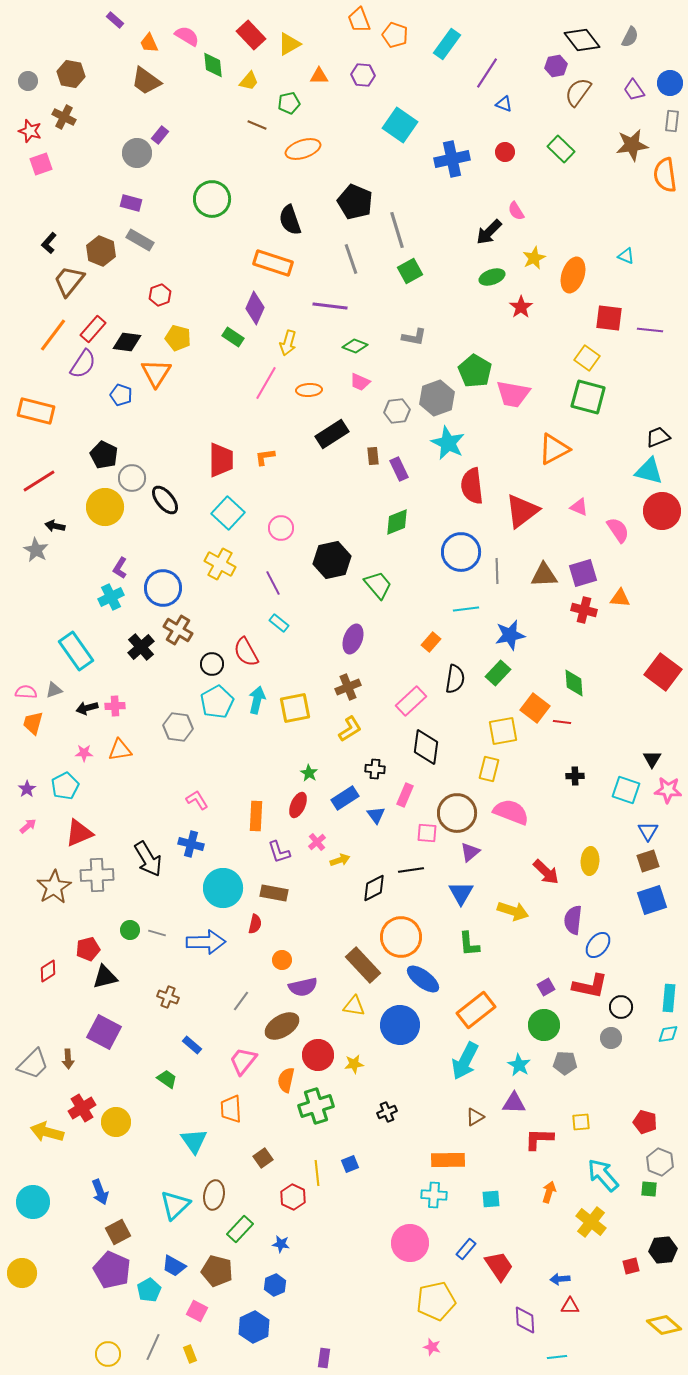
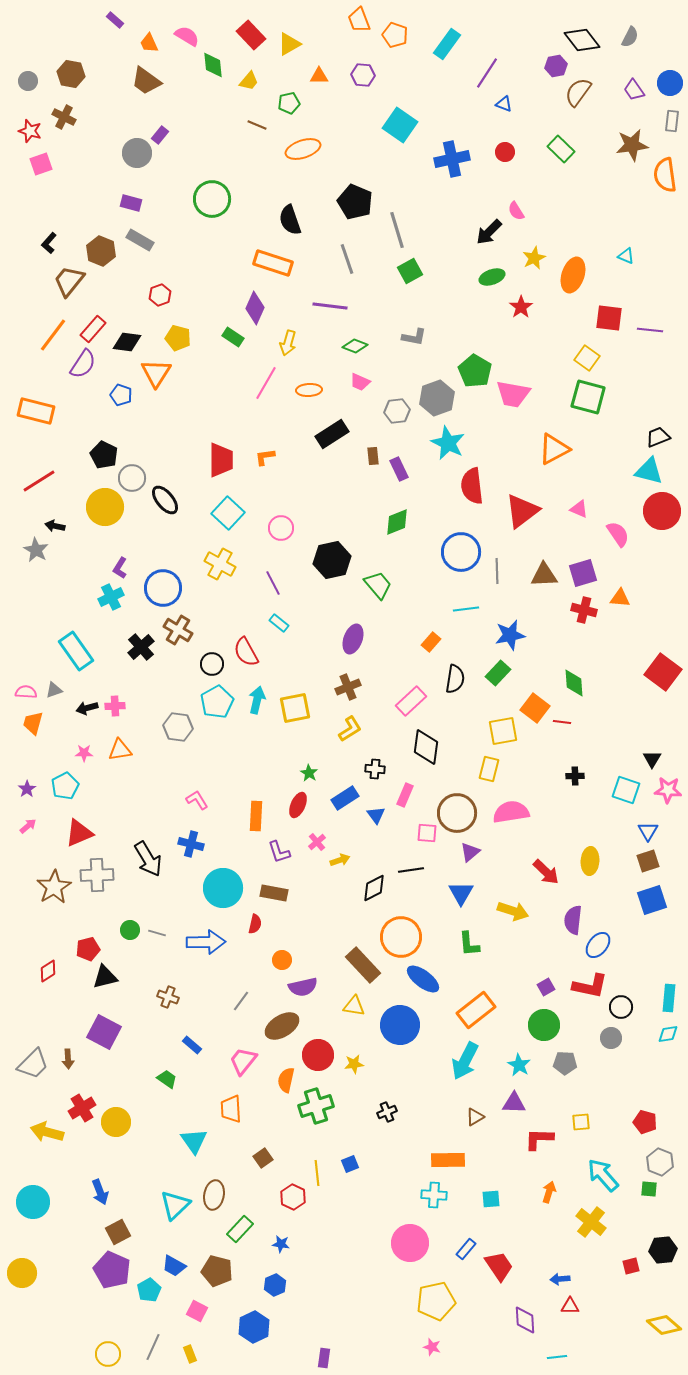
gray line at (351, 259): moved 4 px left
pink triangle at (579, 507): moved 2 px down
pink semicircle at (618, 530): moved 4 px down
pink semicircle at (511, 812): rotated 30 degrees counterclockwise
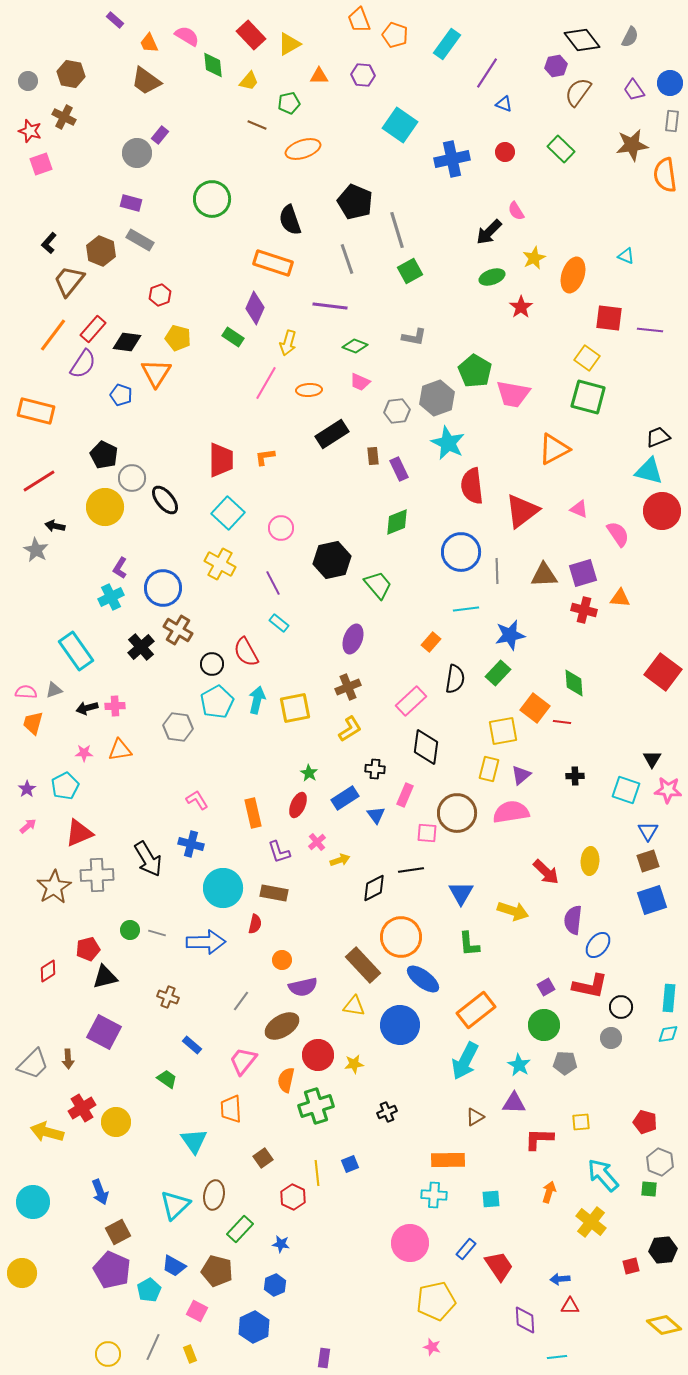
orange rectangle at (256, 816): moved 3 px left, 3 px up; rotated 16 degrees counterclockwise
purple triangle at (470, 852): moved 51 px right, 77 px up
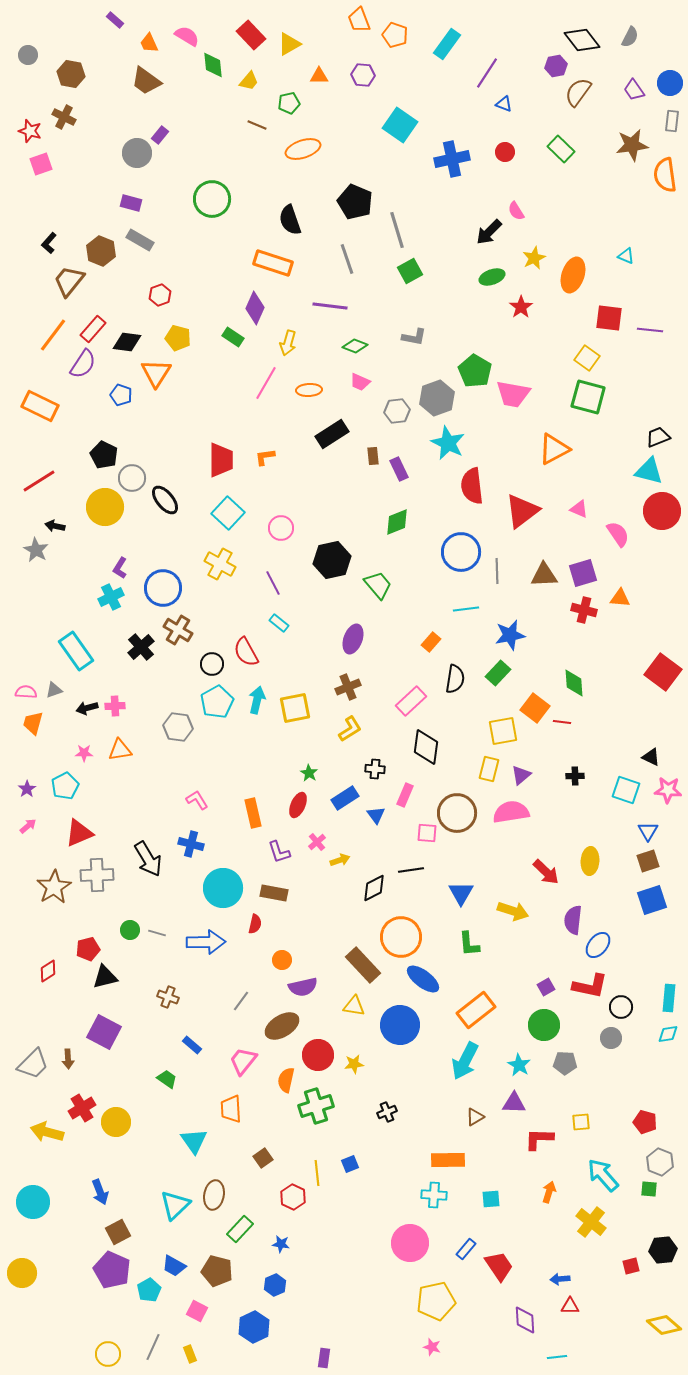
gray circle at (28, 81): moved 26 px up
orange rectangle at (36, 411): moved 4 px right, 5 px up; rotated 12 degrees clockwise
black triangle at (652, 759): moved 1 px left, 2 px up; rotated 36 degrees counterclockwise
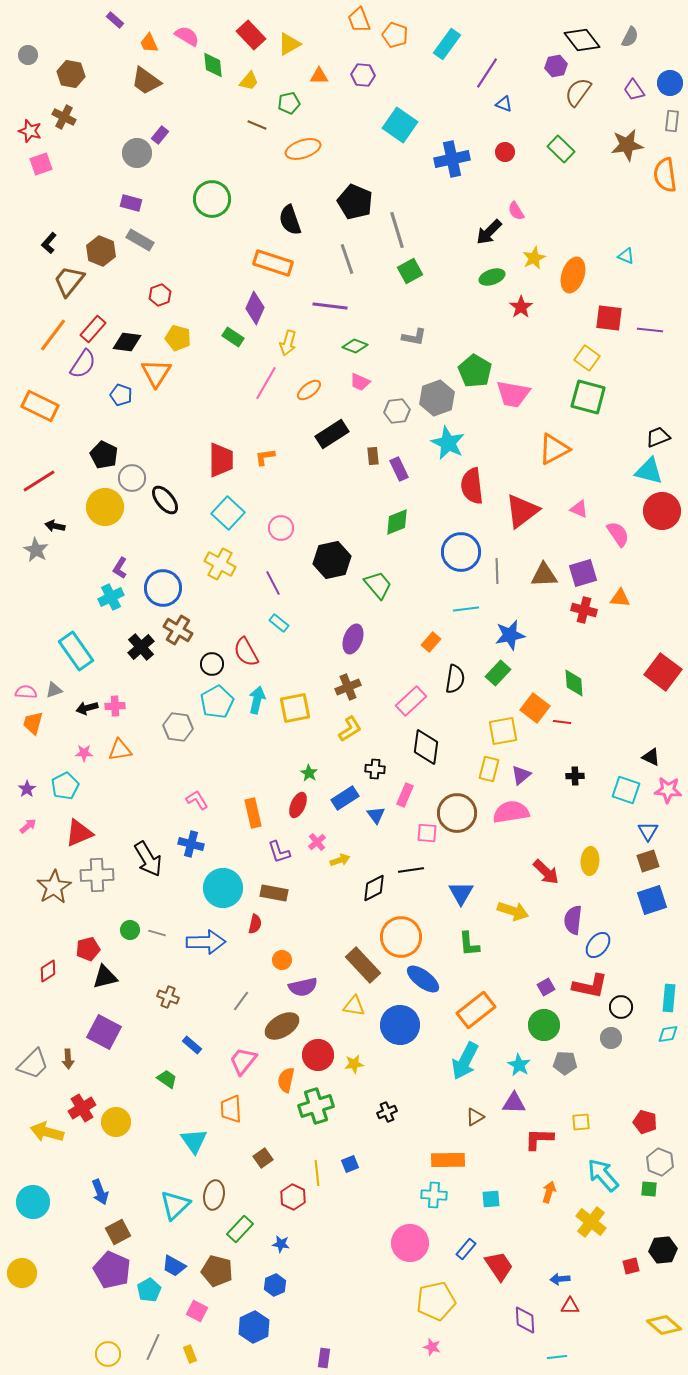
brown star at (632, 145): moved 5 px left
orange ellipse at (309, 390): rotated 35 degrees counterclockwise
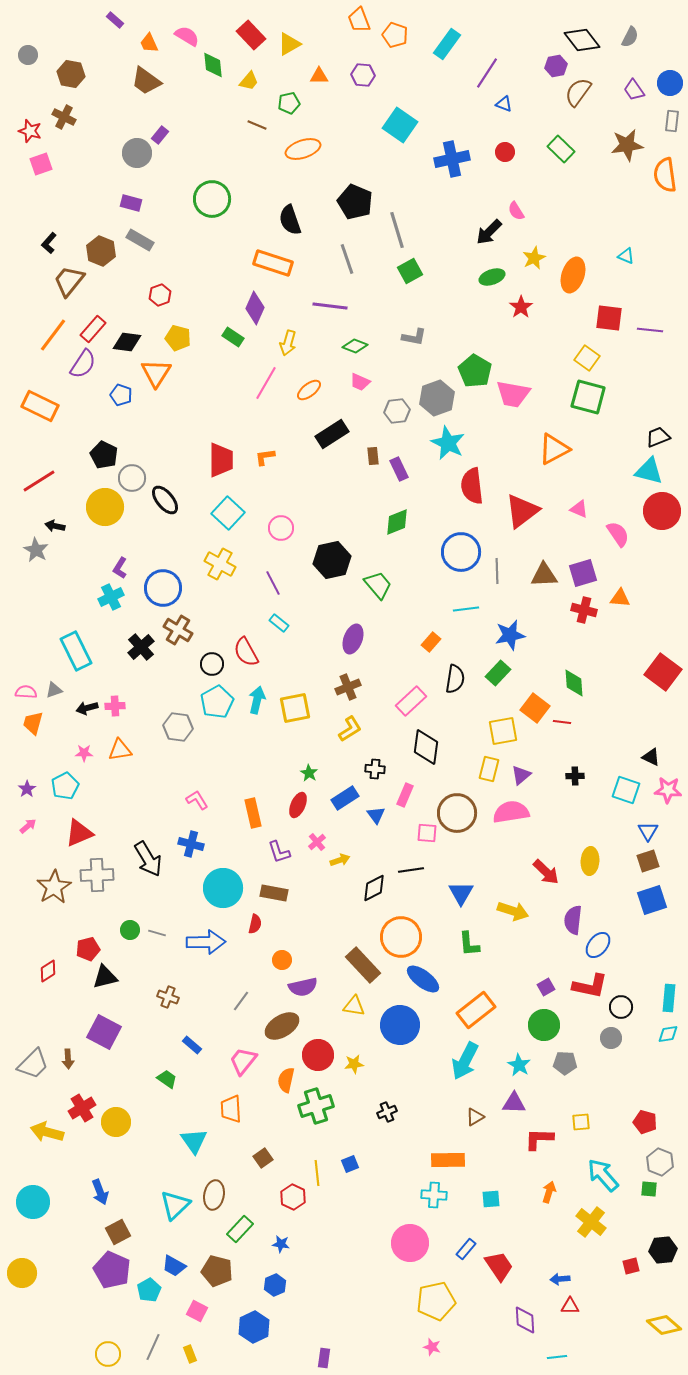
cyan rectangle at (76, 651): rotated 9 degrees clockwise
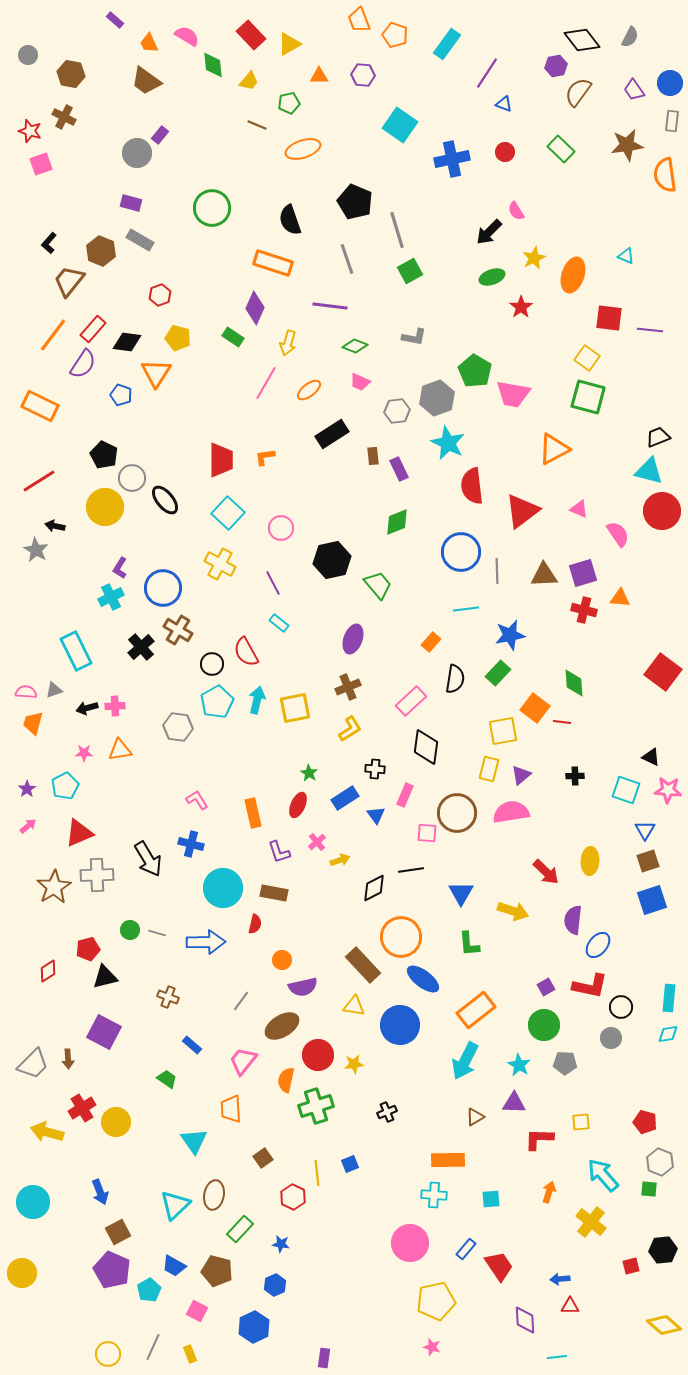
green circle at (212, 199): moved 9 px down
blue triangle at (648, 831): moved 3 px left, 1 px up
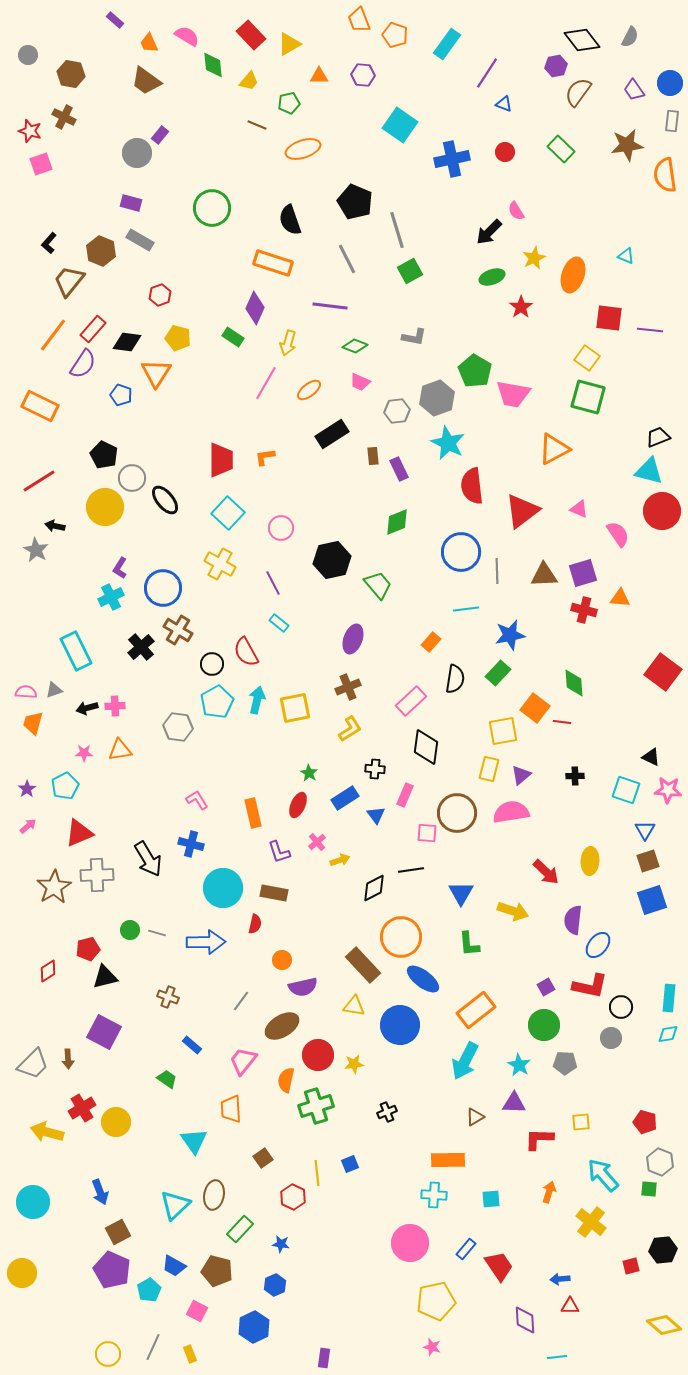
gray line at (347, 259): rotated 8 degrees counterclockwise
